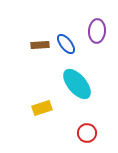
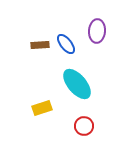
red circle: moved 3 px left, 7 px up
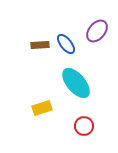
purple ellipse: rotated 35 degrees clockwise
cyan ellipse: moved 1 px left, 1 px up
